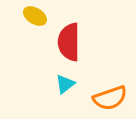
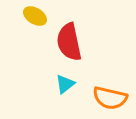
red semicircle: rotated 12 degrees counterclockwise
orange semicircle: rotated 32 degrees clockwise
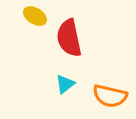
red semicircle: moved 4 px up
orange semicircle: moved 2 px up
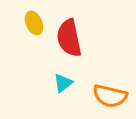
yellow ellipse: moved 1 px left, 7 px down; rotated 35 degrees clockwise
cyan triangle: moved 2 px left, 1 px up
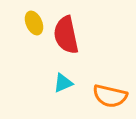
red semicircle: moved 3 px left, 3 px up
cyan triangle: rotated 15 degrees clockwise
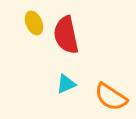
cyan triangle: moved 3 px right, 1 px down
orange semicircle: moved 1 px right, 1 px down; rotated 20 degrees clockwise
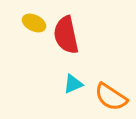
yellow ellipse: rotated 40 degrees counterclockwise
cyan triangle: moved 7 px right
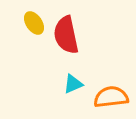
yellow ellipse: rotated 30 degrees clockwise
orange semicircle: rotated 140 degrees clockwise
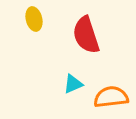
yellow ellipse: moved 4 px up; rotated 20 degrees clockwise
red semicircle: moved 20 px right; rotated 6 degrees counterclockwise
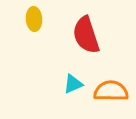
yellow ellipse: rotated 10 degrees clockwise
orange semicircle: moved 6 px up; rotated 8 degrees clockwise
